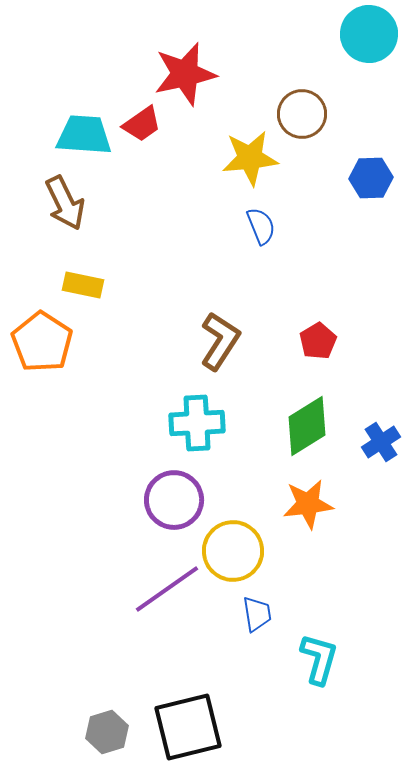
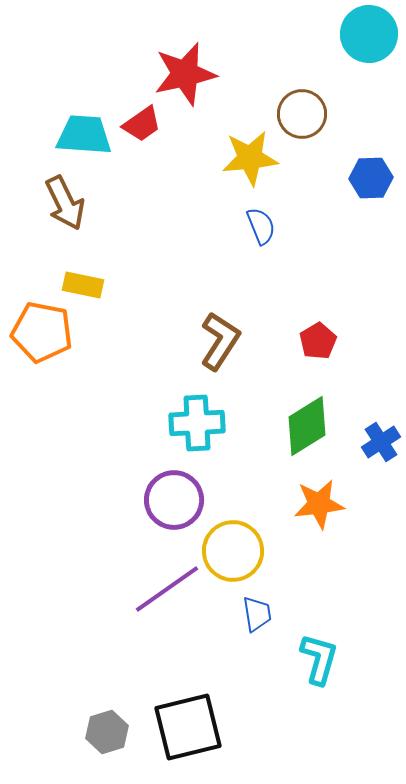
orange pentagon: moved 10 px up; rotated 22 degrees counterclockwise
orange star: moved 11 px right
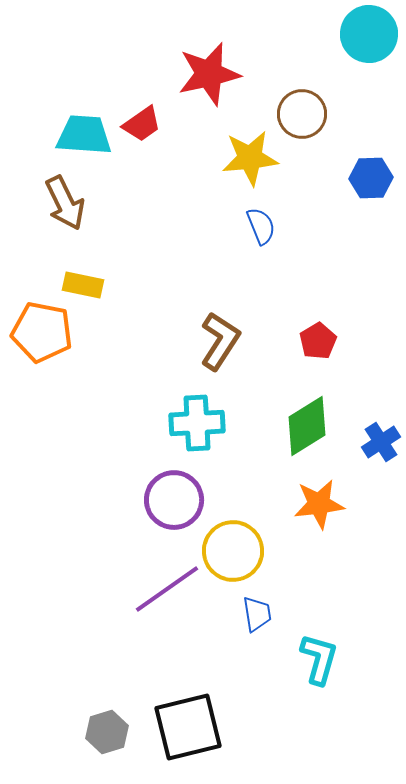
red star: moved 24 px right
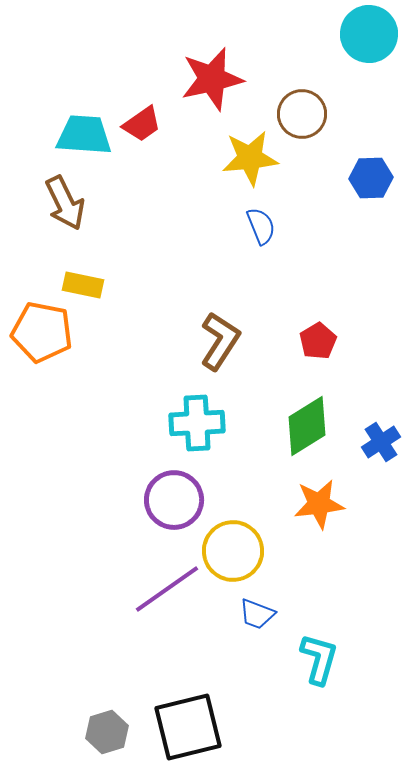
red star: moved 3 px right, 5 px down
blue trapezoid: rotated 120 degrees clockwise
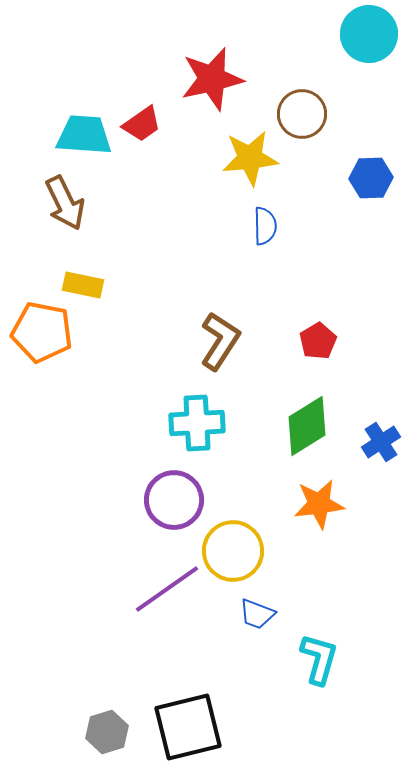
blue semicircle: moved 4 px right; rotated 21 degrees clockwise
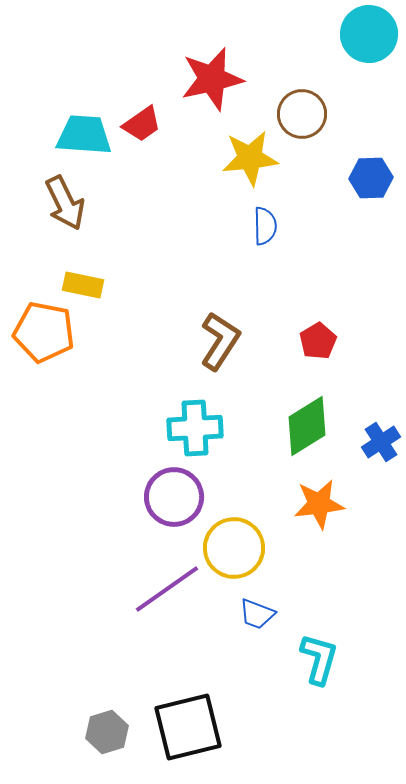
orange pentagon: moved 2 px right
cyan cross: moved 2 px left, 5 px down
purple circle: moved 3 px up
yellow circle: moved 1 px right, 3 px up
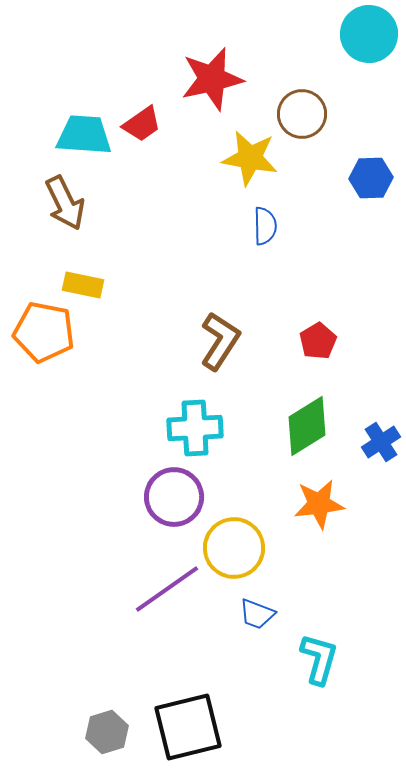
yellow star: rotated 16 degrees clockwise
